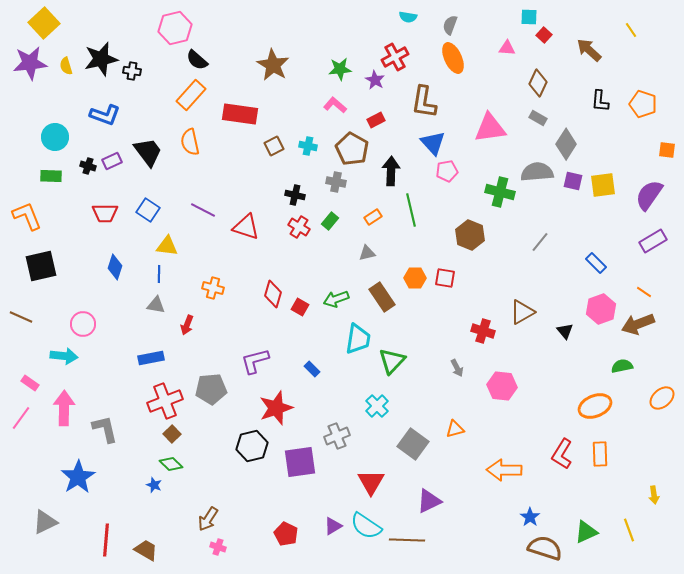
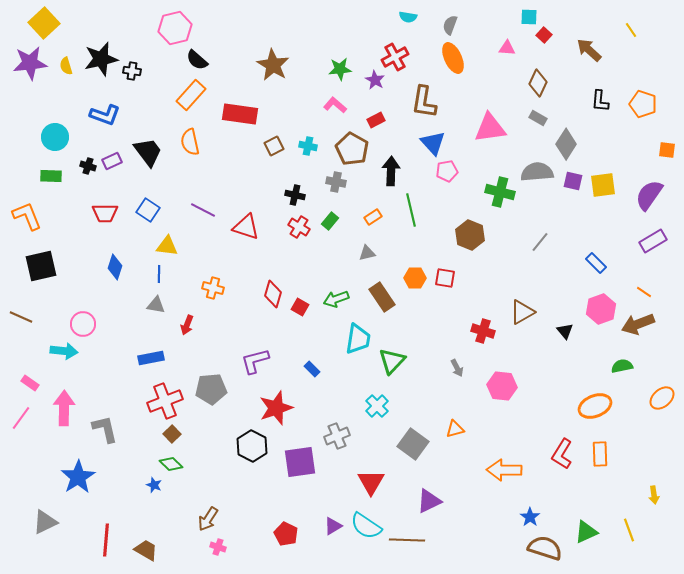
cyan arrow at (64, 356): moved 5 px up
black hexagon at (252, 446): rotated 20 degrees counterclockwise
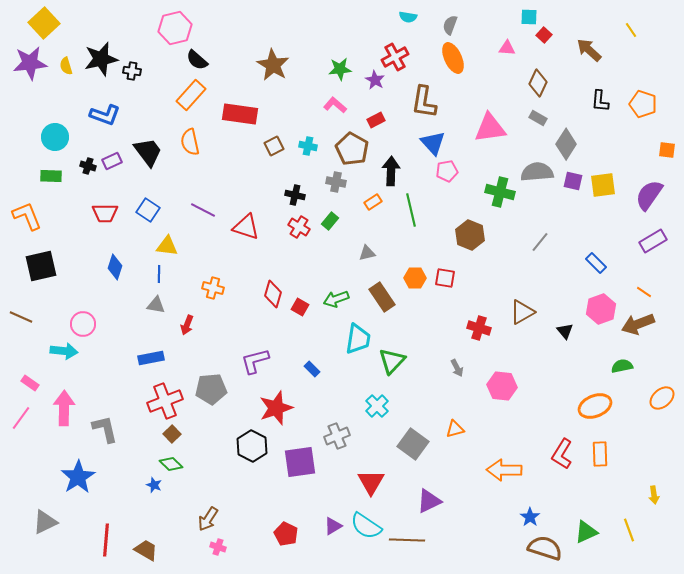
orange rectangle at (373, 217): moved 15 px up
red cross at (483, 331): moved 4 px left, 3 px up
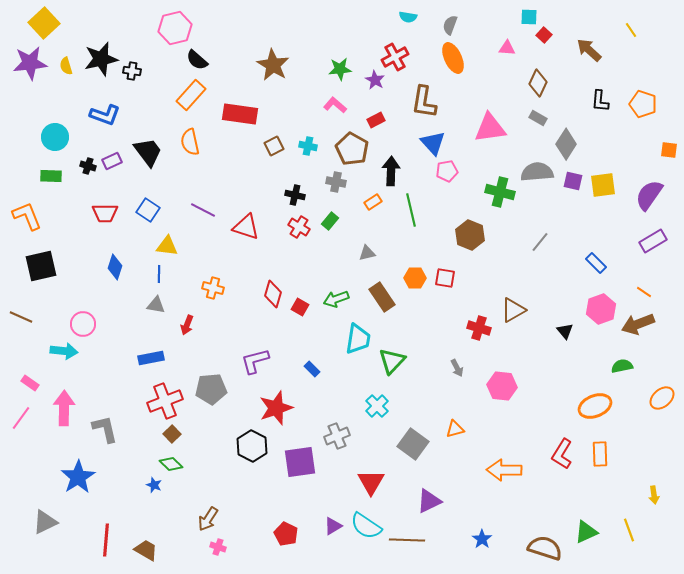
orange square at (667, 150): moved 2 px right
brown triangle at (522, 312): moved 9 px left, 2 px up
blue star at (530, 517): moved 48 px left, 22 px down
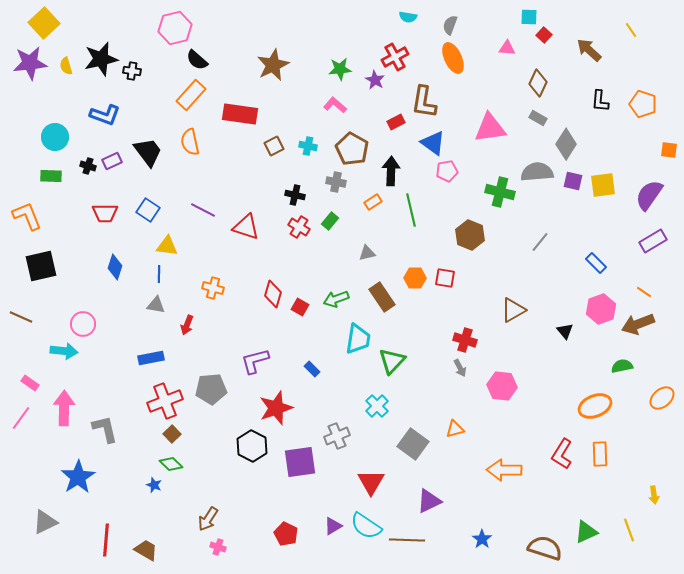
brown star at (273, 65): rotated 16 degrees clockwise
red rectangle at (376, 120): moved 20 px right, 2 px down
blue triangle at (433, 143): rotated 12 degrees counterclockwise
red cross at (479, 328): moved 14 px left, 12 px down
gray arrow at (457, 368): moved 3 px right
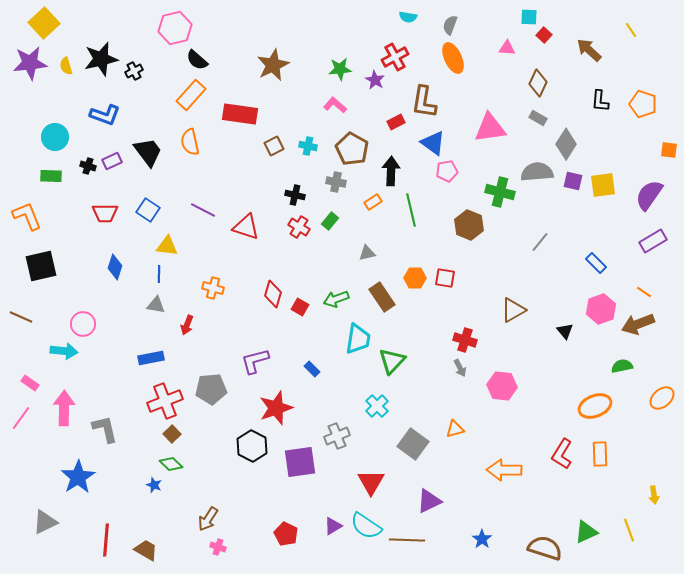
black cross at (132, 71): moved 2 px right; rotated 36 degrees counterclockwise
brown hexagon at (470, 235): moved 1 px left, 10 px up
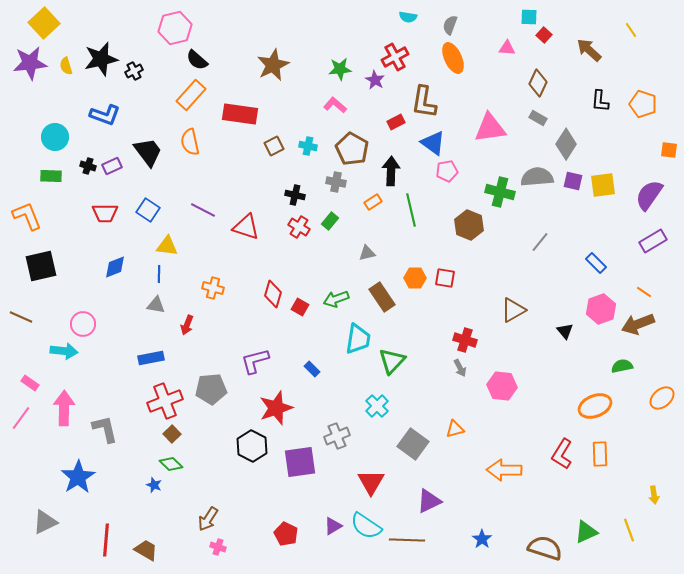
purple rectangle at (112, 161): moved 5 px down
gray semicircle at (537, 172): moved 5 px down
blue diamond at (115, 267): rotated 50 degrees clockwise
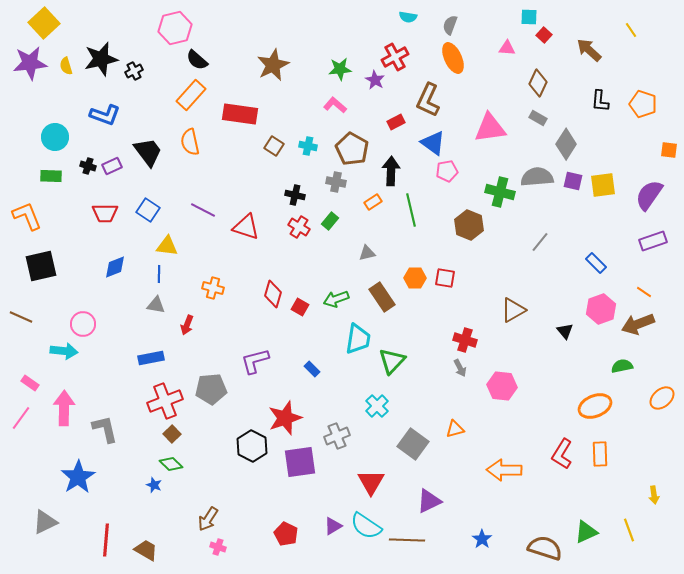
brown L-shape at (424, 102): moved 4 px right, 2 px up; rotated 16 degrees clockwise
brown square at (274, 146): rotated 30 degrees counterclockwise
purple rectangle at (653, 241): rotated 12 degrees clockwise
red star at (276, 408): moved 9 px right, 10 px down
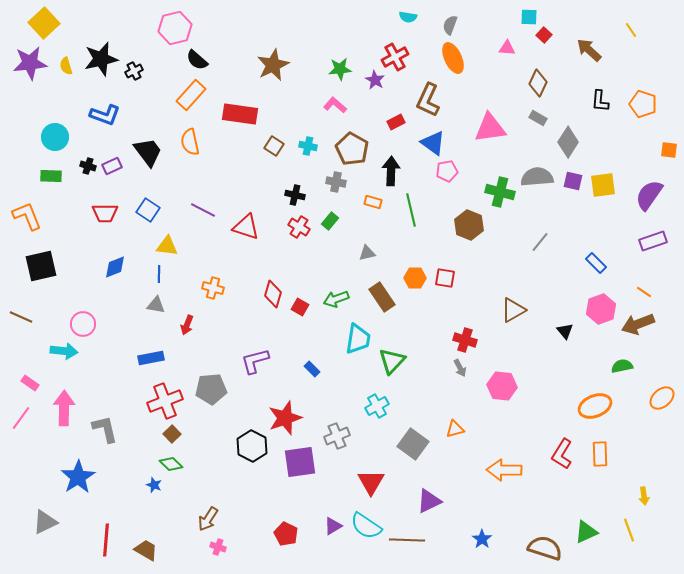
gray diamond at (566, 144): moved 2 px right, 2 px up
orange rectangle at (373, 202): rotated 48 degrees clockwise
cyan cross at (377, 406): rotated 15 degrees clockwise
yellow arrow at (654, 495): moved 10 px left, 1 px down
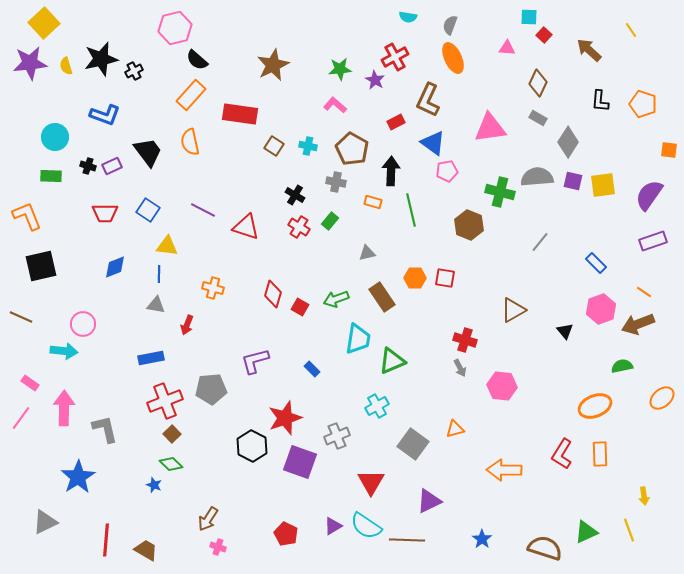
black cross at (295, 195): rotated 18 degrees clockwise
green triangle at (392, 361): rotated 24 degrees clockwise
purple square at (300, 462): rotated 28 degrees clockwise
